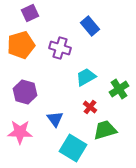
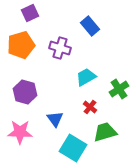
green trapezoid: moved 2 px down
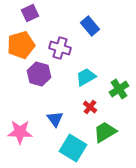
purple hexagon: moved 14 px right, 18 px up
green trapezoid: rotated 15 degrees counterclockwise
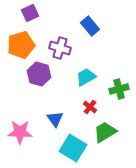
green cross: rotated 18 degrees clockwise
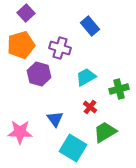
purple square: moved 4 px left; rotated 18 degrees counterclockwise
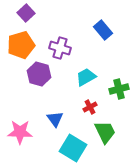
blue rectangle: moved 13 px right, 4 px down
red cross: rotated 24 degrees clockwise
green trapezoid: rotated 95 degrees clockwise
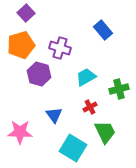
blue triangle: moved 1 px left, 4 px up
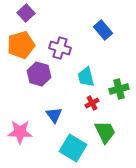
cyan trapezoid: rotated 75 degrees counterclockwise
red cross: moved 2 px right, 4 px up
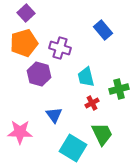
orange pentagon: moved 3 px right, 2 px up
green trapezoid: moved 3 px left, 2 px down
